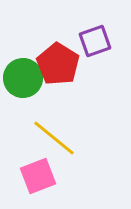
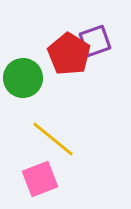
red pentagon: moved 11 px right, 10 px up
yellow line: moved 1 px left, 1 px down
pink square: moved 2 px right, 3 px down
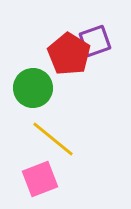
green circle: moved 10 px right, 10 px down
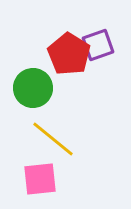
purple square: moved 3 px right, 4 px down
pink square: rotated 15 degrees clockwise
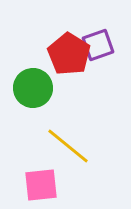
yellow line: moved 15 px right, 7 px down
pink square: moved 1 px right, 6 px down
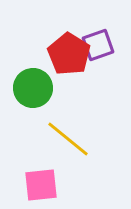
yellow line: moved 7 px up
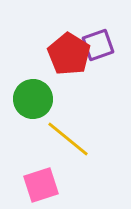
green circle: moved 11 px down
pink square: rotated 12 degrees counterclockwise
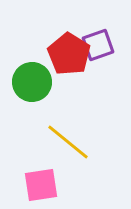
green circle: moved 1 px left, 17 px up
yellow line: moved 3 px down
pink square: rotated 9 degrees clockwise
